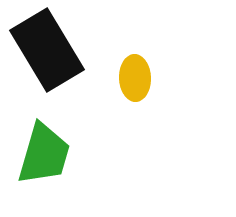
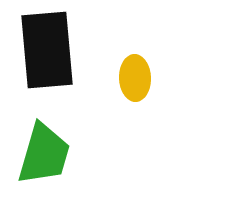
black rectangle: rotated 26 degrees clockwise
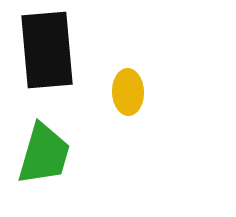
yellow ellipse: moved 7 px left, 14 px down
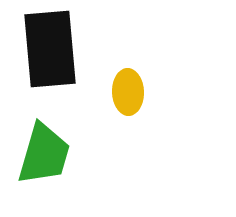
black rectangle: moved 3 px right, 1 px up
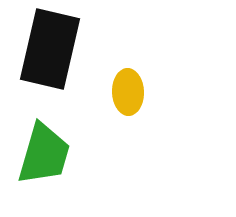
black rectangle: rotated 18 degrees clockwise
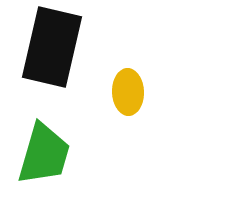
black rectangle: moved 2 px right, 2 px up
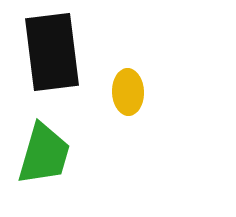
black rectangle: moved 5 px down; rotated 20 degrees counterclockwise
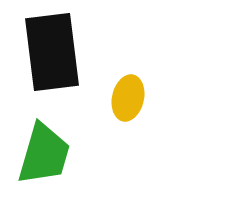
yellow ellipse: moved 6 px down; rotated 15 degrees clockwise
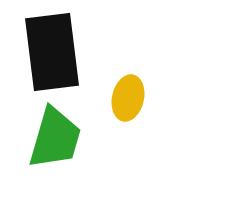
green trapezoid: moved 11 px right, 16 px up
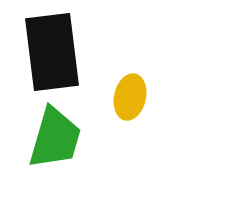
yellow ellipse: moved 2 px right, 1 px up
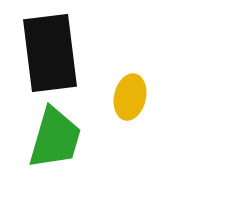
black rectangle: moved 2 px left, 1 px down
